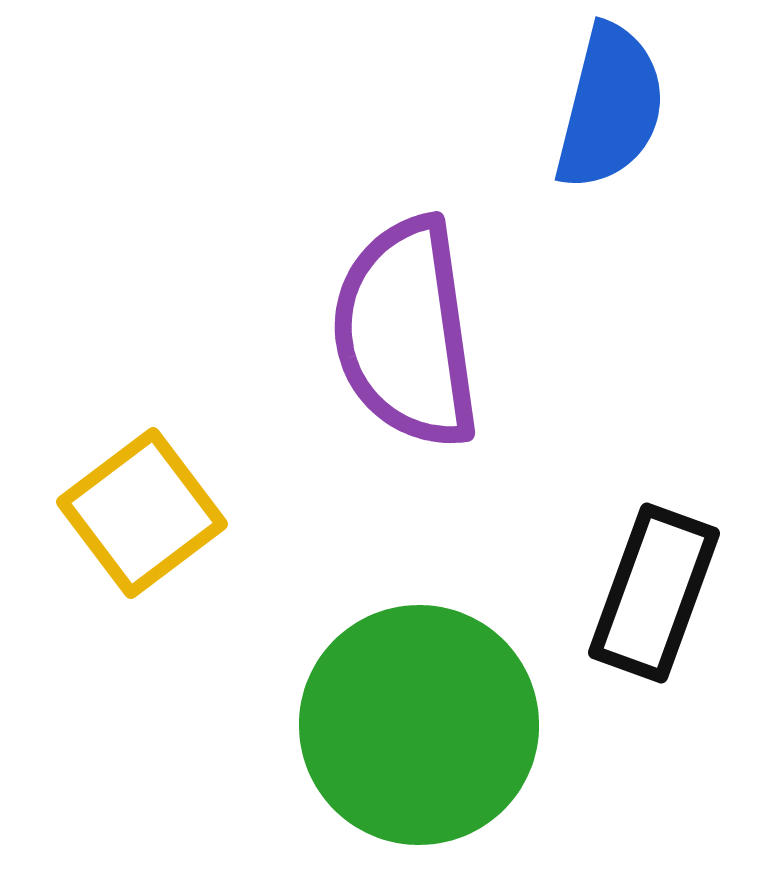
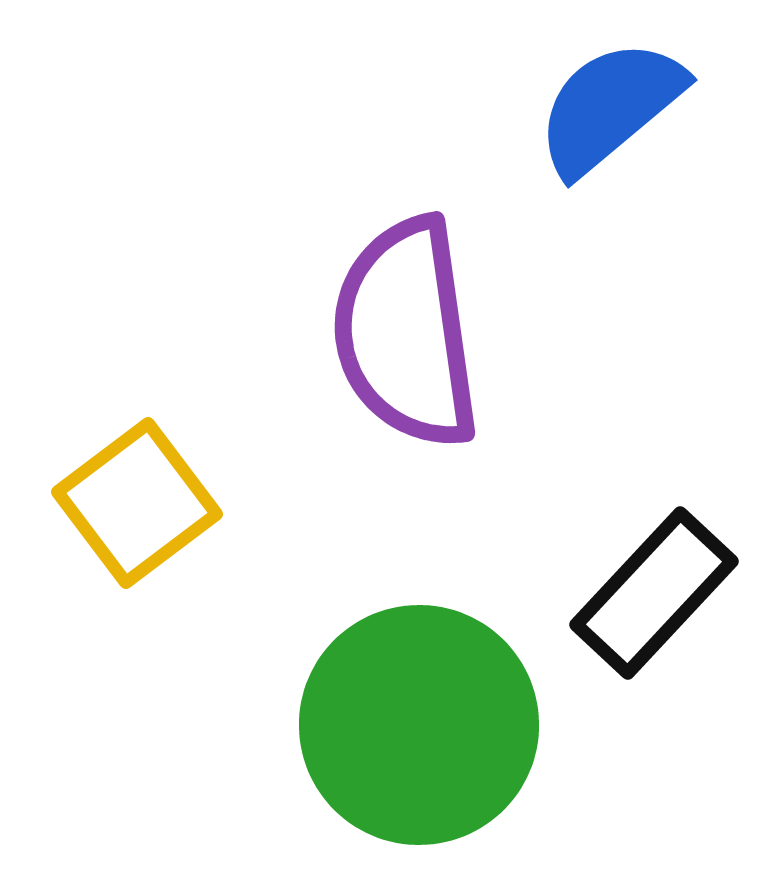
blue semicircle: rotated 144 degrees counterclockwise
yellow square: moved 5 px left, 10 px up
black rectangle: rotated 23 degrees clockwise
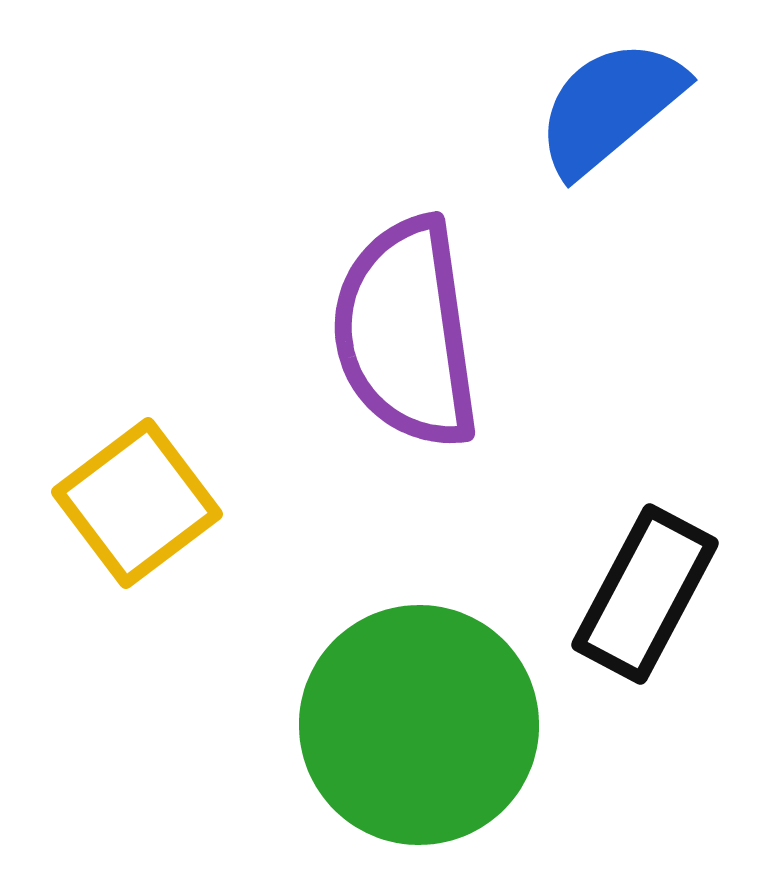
black rectangle: moved 9 px left, 1 px down; rotated 15 degrees counterclockwise
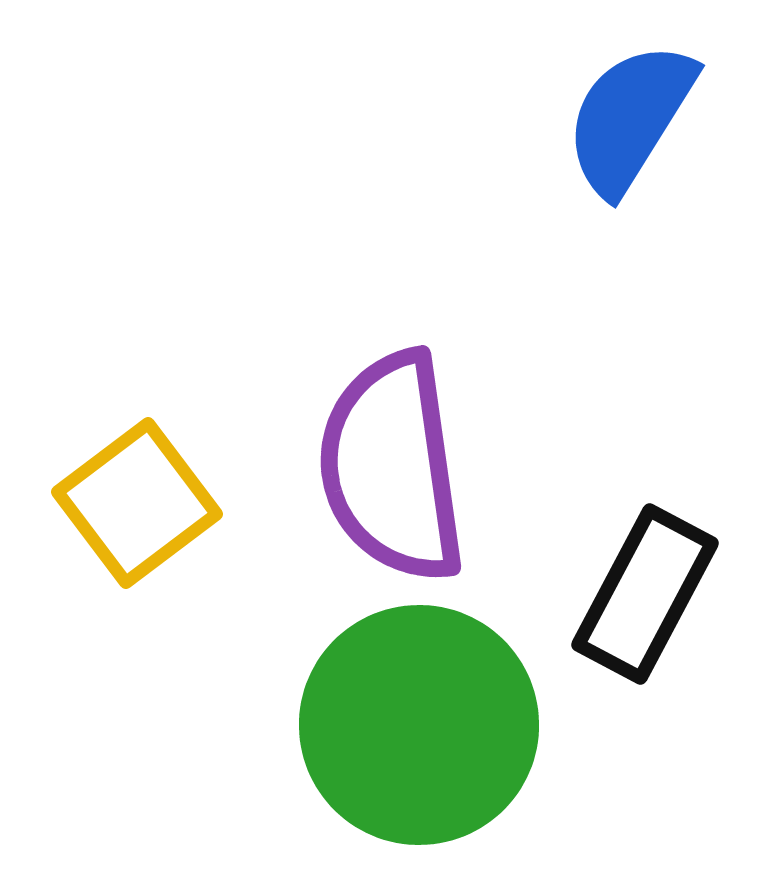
blue semicircle: moved 20 px right, 11 px down; rotated 18 degrees counterclockwise
purple semicircle: moved 14 px left, 134 px down
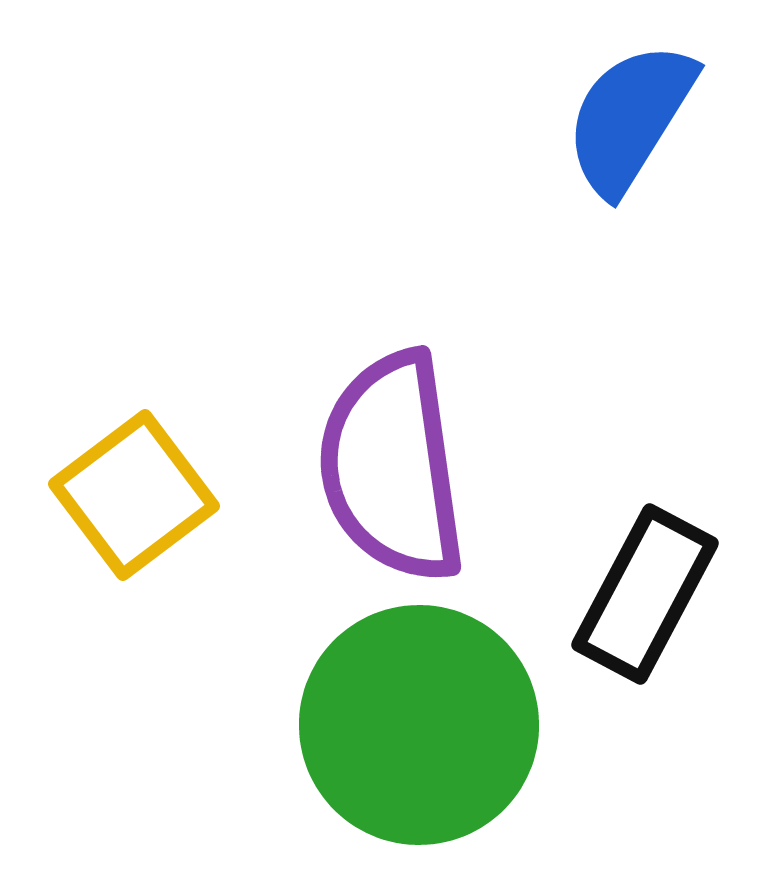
yellow square: moved 3 px left, 8 px up
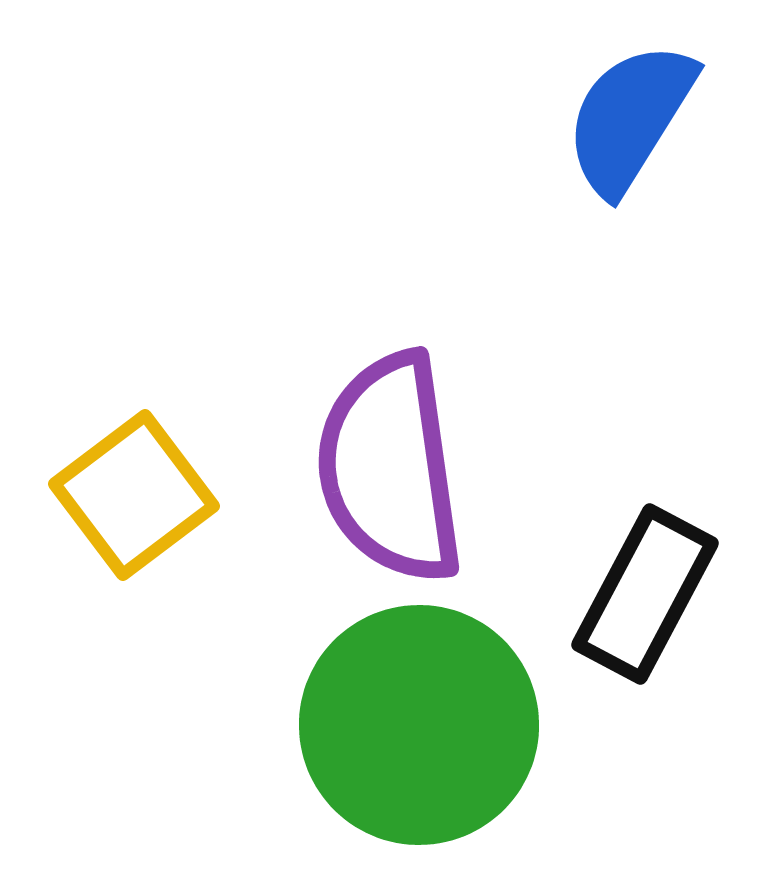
purple semicircle: moved 2 px left, 1 px down
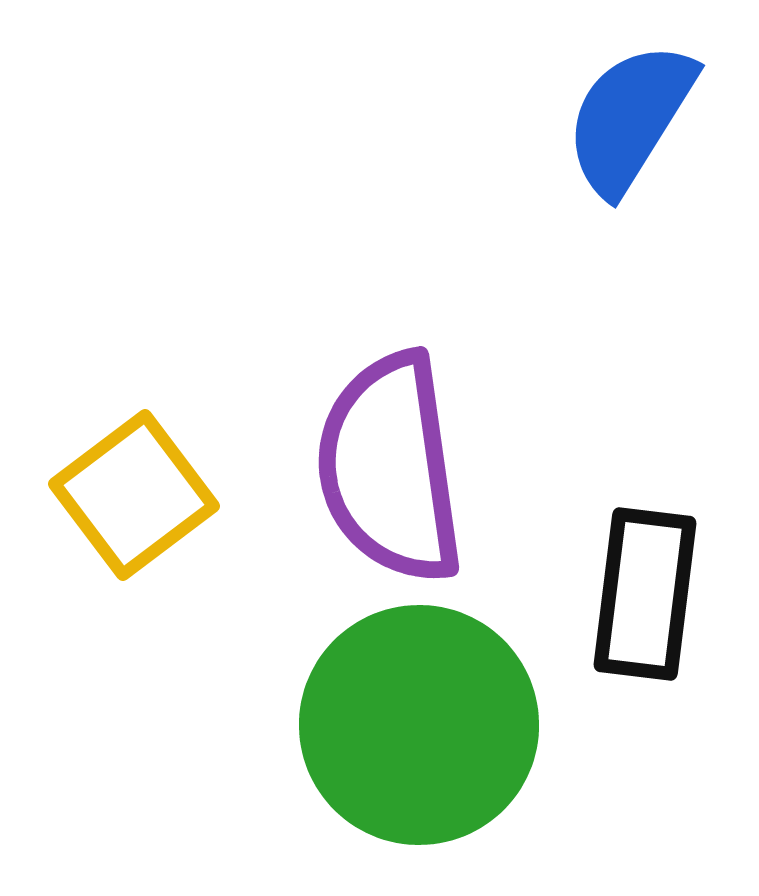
black rectangle: rotated 21 degrees counterclockwise
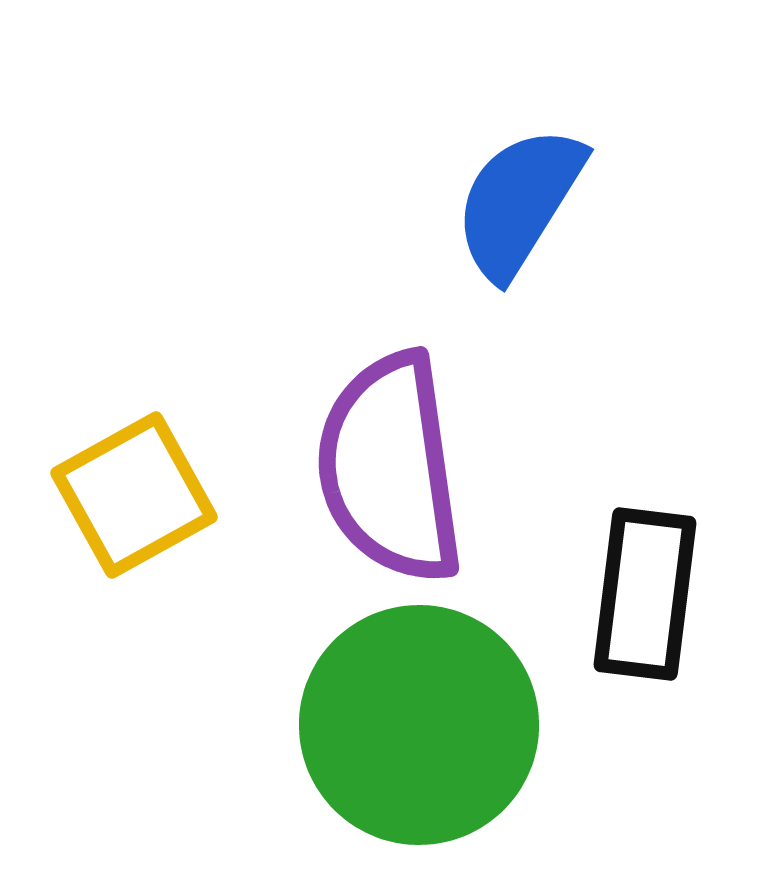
blue semicircle: moved 111 px left, 84 px down
yellow square: rotated 8 degrees clockwise
